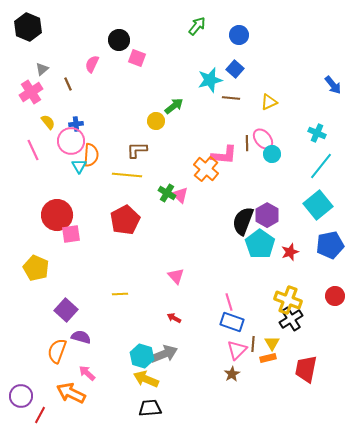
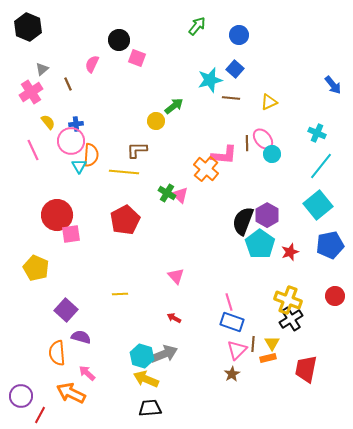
yellow line at (127, 175): moved 3 px left, 3 px up
orange semicircle at (57, 351): moved 2 px down; rotated 25 degrees counterclockwise
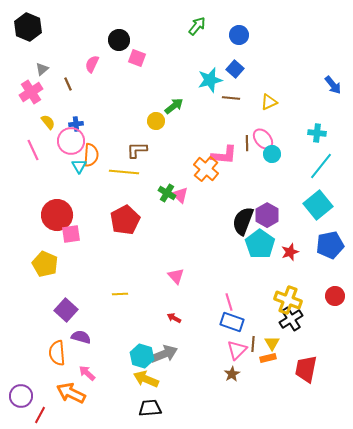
cyan cross at (317, 133): rotated 18 degrees counterclockwise
yellow pentagon at (36, 268): moved 9 px right, 4 px up
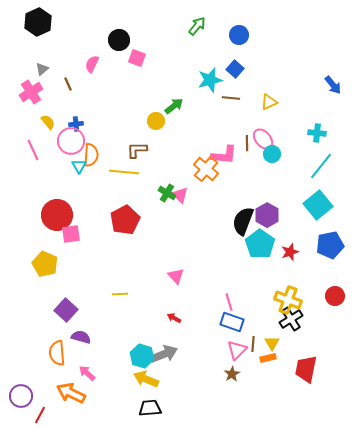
black hexagon at (28, 27): moved 10 px right, 5 px up; rotated 12 degrees clockwise
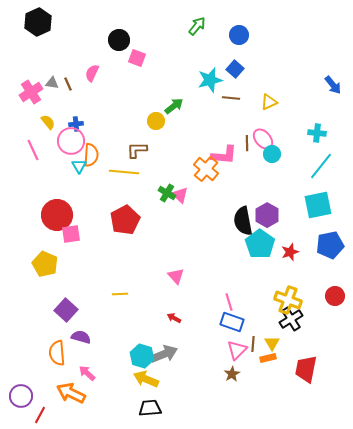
pink semicircle at (92, 64): moved 9 px down
gray triangle at (42, 69): moved 10 px right, 14 px down; rotated 48 degrees clockwise
cyan square at (318, 205): rotated 28 degrees clockwise
black semicircle at (243, 221): rotated 32 degrees counterclockwise
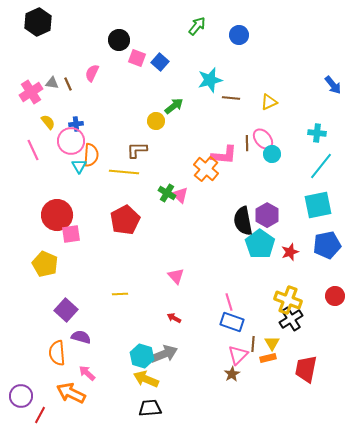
blue square at (235, 69): moved 75 px left, 7 px up
blue pentagon at (330, 245): moved 3 px left
pink triangle at (237, 350): moved 1 px right, 5 px down
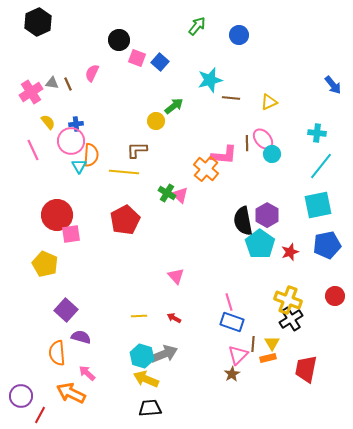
yellow line at (120, 294): moved 19 px right, 22 px down
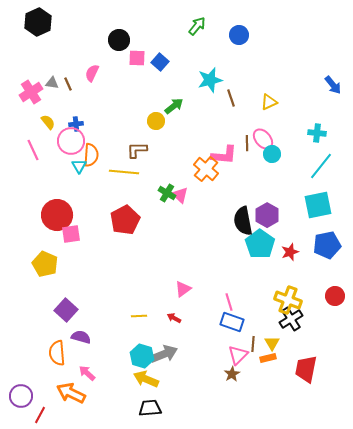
pink square at (137, 58): rotated 18 degrees counterclockwise
brown line at (231, 98): rotated 66 degrees clockwise
pink triangle at (176, 276): moved 7 px right, 13 px down; rotated 36 degrees clockwise
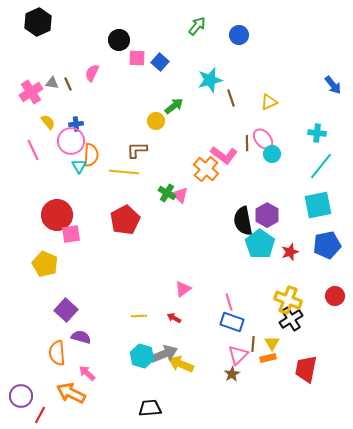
pink L-shape at (224, 155): rotated 32 degrees clockwise
yellow arrow at (146, 379): moved 35 px right, 15 px up
